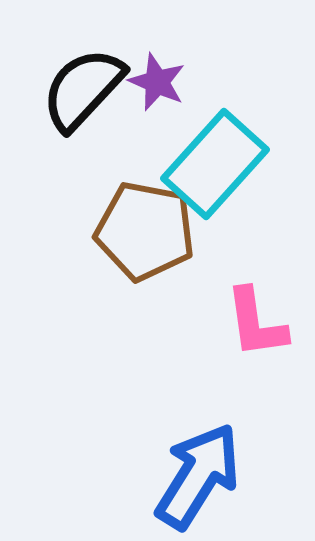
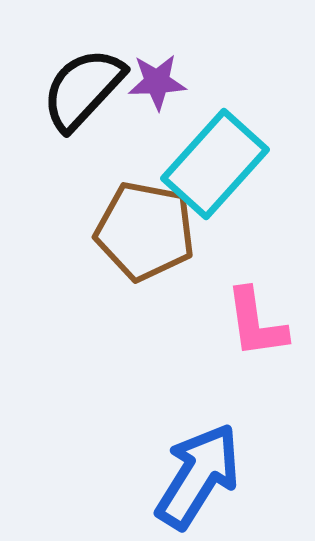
purple star: rotated 26 degrees counterclockwise
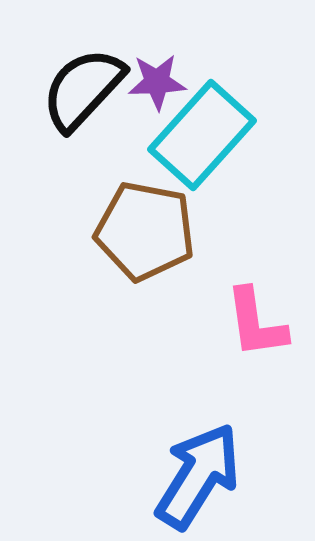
cyan rectangle: moved 13 px left, 29 px up
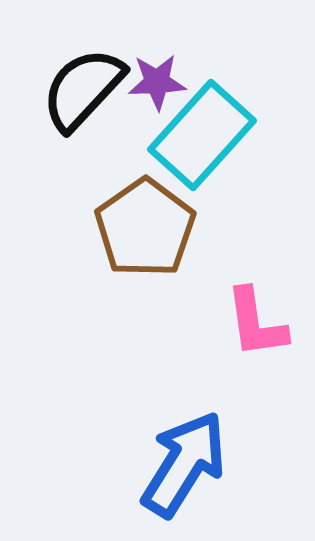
brown pentagon: moved 3 px up; rotated 26 degrees clockwise
blue arrow: moved 14 px left, 12 px up
